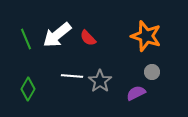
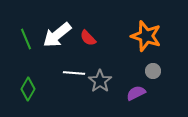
gray circle: moved 1 px right, 1 px up
white line: moved 2 px right, 3 px up
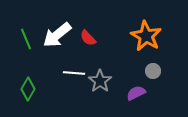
orange star: rotated 12 degrees clockwise
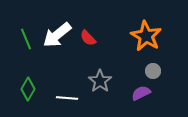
white line: moved 7 px left, 25 px down
purple semicircle: moved 5 px right
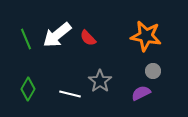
orange star: rotated 20 degrees counterclockwise
white line: moved 3 px right, 4 px up; rotated 10 degrees clockwise
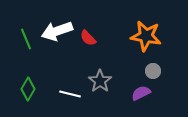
white arrow: moved 4 px up; rotated 20 degrees clockwise
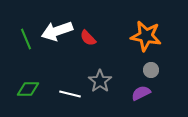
gray circle: moved 2 px left, 1 px up
green diamond: rotated 60 degrees clockwise
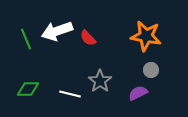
purple semicircle: moved 3 px left
